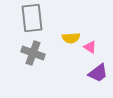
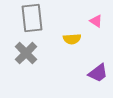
yellow semicircle: moved 1 px right, 1 px down
pink triangle: moved 6 px right, 26 px up
gray cross: moved 7 px left; rotated 25 degrees clockwise
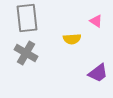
gray rectangle: moved 5 px left
gray cross: rotated 15 degrees counterclockwise
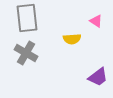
purple trapezoid: moved 4 px down
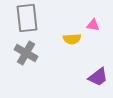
pink triangle: moved 3 px left, 4 px down; rotated 24 degrees counterclockwise
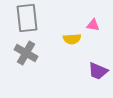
purple trapezoid: moved 6 px up; rotated 60 degrees clockwise
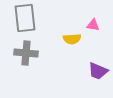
gray rectangle: moved 2 px left
gray cross: rotated 25 degrees counterclockwise
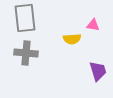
purple trapezoid: rotated 130 degrees counterclockwise
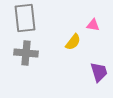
yellow semicircle: moved 1 px right, 3 px down; rotated 48 degrees counterclockwise
purple trapezoid: moved 1 px right, 1 px down
